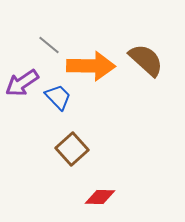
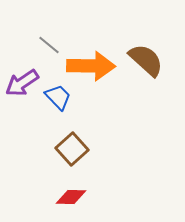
red diamond: moved 29 px left
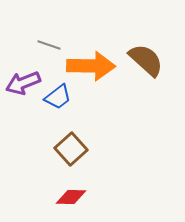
gray line: rotated 20 degrees counterclockwise
purple arrow: moved 1 px right; rotated 12 degrees clockwise
blue trapezoid: rotated 96 degrees clockwise
brown square: moved 1 px left
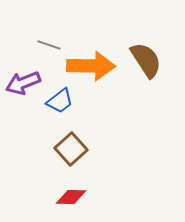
brown semicircle: rotated 15 degrees clockwise
blue trapezoid: moved 2 px right, 4 px down
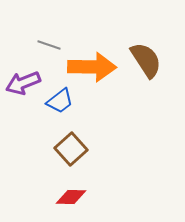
orange arrow: moved 1 px right, 1 px down
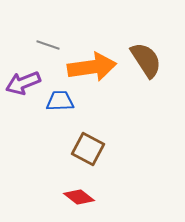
gray line: moved 1 px left
orange arrow: rotated 9 degrees counterclockwise
blue trapezoid: rotated 144 degrees counterclockwise
brown square: moved 17 px right; rotated 20 degrees counterclockwise
red diamond: moved 8 px right; rotated 36 degrees clockwise
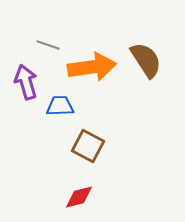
purple arrow: moved 3 px right, 1 px up; rotated 96 degrees clockwise
blue trapezoid: moved 5 px down
brown square: moved 3 px up
red diamond: rotated 52 degrees counterclockwise
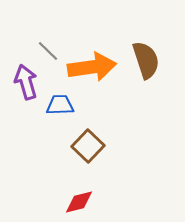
gray line: moved 6 px down; rotated 25 degrees clockwise
brown semicircle: rotated 15 degrees clockwise
blue trapezoid: moved 1 px up
brown square: rotated 16 degrees clockwise
red diamond: moved 5 px down
